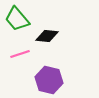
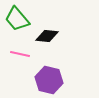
pink line: rotated 30 degrees clockwise
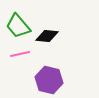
green trapezoid: moved 1 px right, 7 px down
pink line: rotated 24 degrees counterclockwise
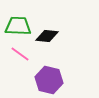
green trapezoid: rotated 132 degrees clockwise
pink line: rotated 48 degrees clockwise
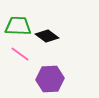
black diamond: rotated 30 degrees clockwise
purple hexagon: moved 1 px right, 1 px up; rotated 16 degrees counterclockwise
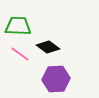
black diamond: moved 1 px right, 11 px down
purple hexagon: moved 6 px right
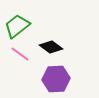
green trapezoid: moved 1 px left; rotated 40 degrees counterclockwise
black diamond: moved 3 px right
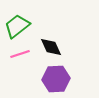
black diamond: rotated 30 degrees clockwise
pink line: rotated 54 degrees counterclockwise
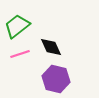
purple hexagon: rotated 16 degrees clockwise
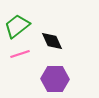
black diamond: moved 1 px right, 6 px up
purple hexagon: moved 1 px left; rotated 12 degrees counterclockwise
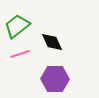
black diamond: moved 1 px down
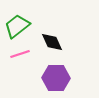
purple hexagon: moved 1 px right, 1 px up
